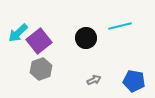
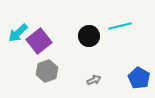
black circle: moved 3 px right, 2 px up
gray hexagon: moved 6 px right, 2 px down
blue pentagon: moved 5 px right, 3 px up; rotated 20 degrees clockwise
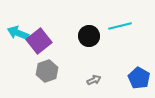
cyan arrow: rotated 65 degrees clockwise
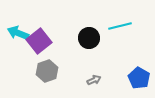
black circle: moved 2 px down
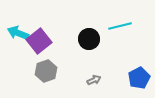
black circle: moved 1 px down
gray hexagon: moved 1 px left
blue pentagon: rotated 15 degrees clockwise
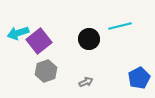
cyan arrow: rotated 40 degrees counterclockwise
gray arrow: moved 8 px left, 2 px down
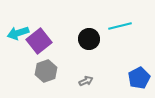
gray arrow: moved 1 px up
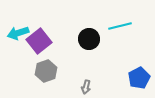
gray arrow: moved 6 px down; rotated 128 degrees clockwise
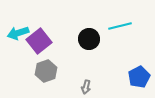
blue pentagon: moved 1 px up
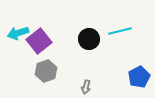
cyan line: moved 5 px down
